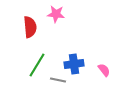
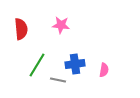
pink star: moved 5 px right, 11 px down
red semicircle: moved 9 px left, 2 px down
blue cross: moved 1 px right
pink semicircle: rotated 48 degrees clockwise
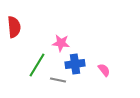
pink star: moved 18 px down
red semicircle: moved 7 px left, 2 px up
pink semicircle: rotated 48 degrees counterclockwise
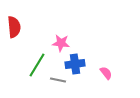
pink semicircle: moved 2 px right, 3 px down
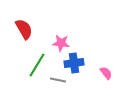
red semicircle: moved 10 px right, 2 px down; rotated 25 degrees counterclockwise
blue cross: moved 1 px left, 1 px up
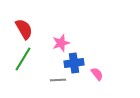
pink star: rotated 24 degrees counterclockwise
green line: moved 14 px left, 6 px up
pink semicircle: moved 9 px left, 1 px down
gray line: rotated 14 degrees counterclockwise
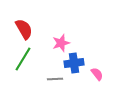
gray line: moved 3 px left, 1 px up
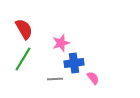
pink semicircle: moved 4 px left, 4 px down
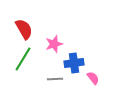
pink star: moved 7 px left, 1 px down
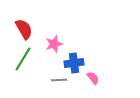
gray line: moved 4 px right, 1 px down
